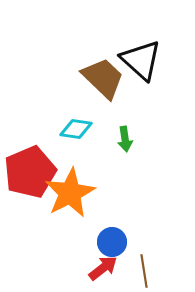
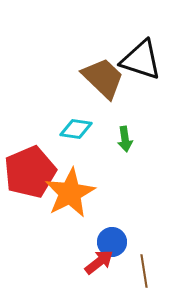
black triangle: rotated 24 degrees counterclockwise
red arrow: moved 4 px left, 6 px up
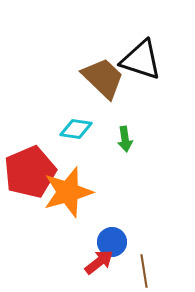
orange star: moved 2 px left, 1 px up; rotated 12 degrees clockwise
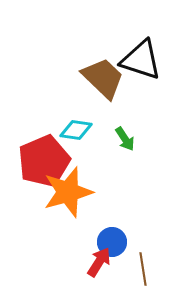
cyan diamond: moved 1 px down
green arrow: rotated 25 degrees counterclockwise
red pentagon: moved 14 px right, 11 px up
red arrow: rotated 20 degrees counterclockwise
brown line: moved 1 px left, 2 px up
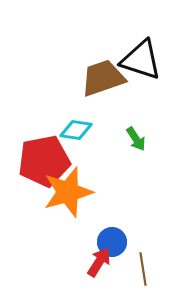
brown trapezoid: rotated 63 degrees counterclockwise
green arrow: moved 11 px right
red pentagon: rotated 12 degrees clockwise
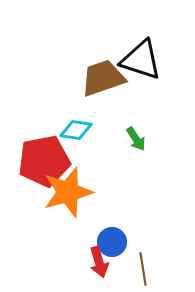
red arrow: rotated 132 degrees clockwise
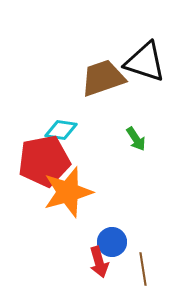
black triangle: moved 4 px right, 2 px down
cyan diamond: moved 15 px left
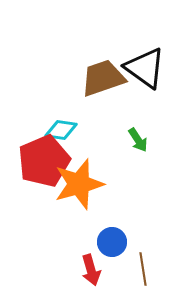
black triangle: moved 6 px down; rotated 18 degrees clockwise
green arrow: moved 2 px right, 1 px down
red pentagon: rotated 12 degrees counterclockwise
orange star: moved 11 px right, 8 px up
red arrow: moved 8 px left, 8 px down
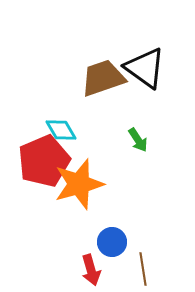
cyan diamond: rotated 52 degrees clockwise
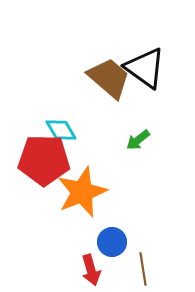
brown trapezoid: moved 6 px right; rotated 60 degrees clockwise
green arrow: rotated 85 degrees clockwise
red pentagon: moved 1 px up; rotated 24 degrees clockwise
orange star: moved 3 px right, 8 px down; rotated 6 degrees counterclockwise
